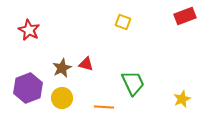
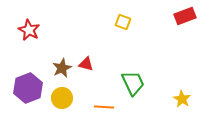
yellow star: rotated 18 degrees counterclockwise
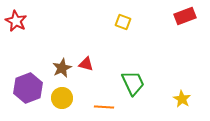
red star: moved 13 px left, 9 px up
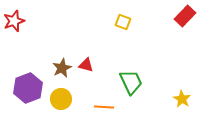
red rectangle: rotated 25 degrees counterclockwise
red star: moved 2 px left; rotated 25 degrees clockwise
red triangle: moved 1 px down
green trapezoid: moved 2 px left, 1 px up
yellow circle: moved 1 px left, 1 px down
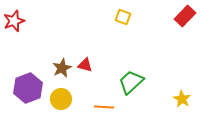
yellow square: moved 5 px up
red triangle: moved 1 px left
green trapezoid: rotated 108 degrees counterclockwise
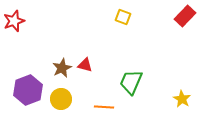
green trapezoid: rotated 24 degrees counterclockwise
purple hexagon: moved 2 px down
